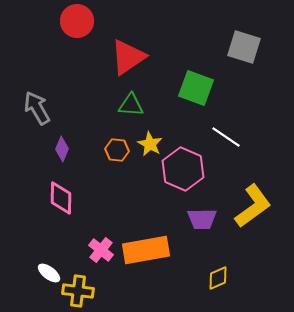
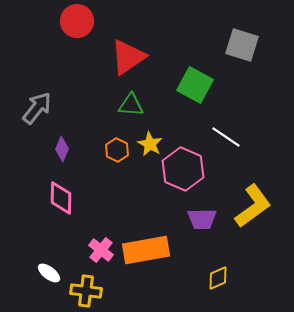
gray square: moved 2 px left, 2 px up
green square: moved 1 px left, 3 px up; rotated 9 degrees clockwise
gray arrow: rotated 68 degrees clockwise
orange hexagon: rotated 20 degrees clockwise
yellow cross: moved 8 px right
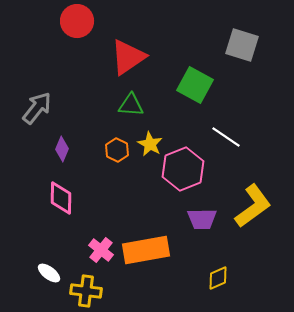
pink hexagon: rotated 15 degrees clockwise
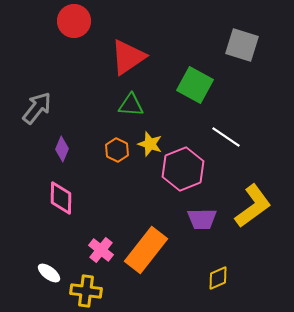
red circle: moved 3 px left
yellow star: rotated 10 degrees counterclockwise
orange rectangle: rotated 42 degrees counterclockwise
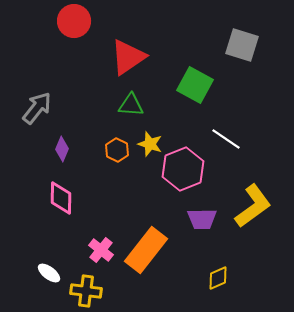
white line: moved 2 px down
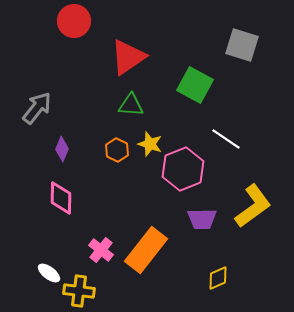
yellow cross: moved 7 px left
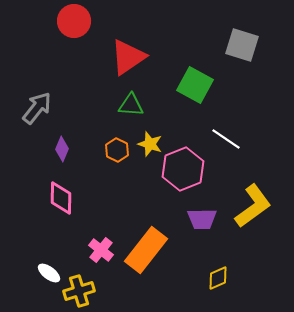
yellow cross: rotated 24 degrees counterclockwise
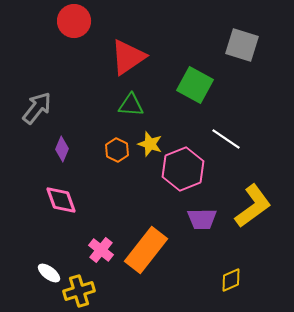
pink diamond: moved 2 px down; rotated 20 degrees counterclockwise
yellow diamond: moved 13 px right, 2 px down
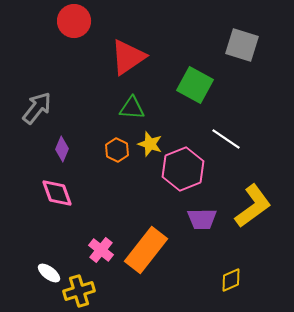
green triangle: moved 1 px right, 3 px down
pink diamond: moved 4 px left, 7 px up
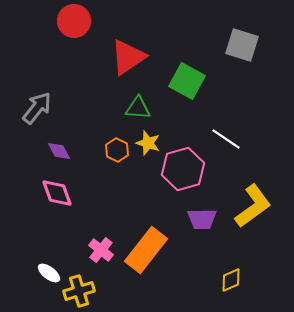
green square: moved 8 px left, 4 px up
green triangle: moved 6 px right
yellow star: moved 2 px left, 1 px up
purple diamond: moved 3 px left, 2 px down; rotated 50 degrees counterclockwise
pink hexagon: rotated 6 degrees clockwise
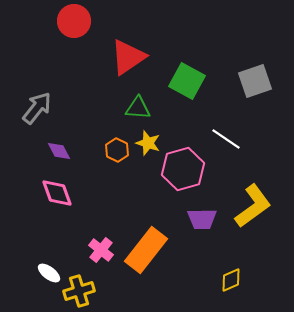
gray square: moved 13 px right, 36 px down; rotated 36 degrees counterclockwise
